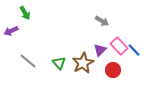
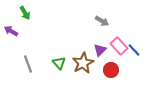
purple arrow: rotated 56 degrees clockwise
gray line: moved 3 px down; rotated 30 degrees clockwise
red circle: moved 2 px left
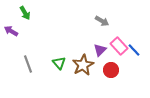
brown star: moved 2 px down
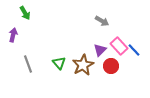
purple arrow: moved 2 px right, 4 px down; rotated 72 degrees clockwise
red circle: moved 4 px up
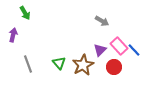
red circle: moved 3 px right, 1 px down
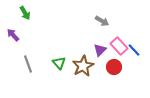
purple arrow: rotated 56 degrees counterclockwise
brown star: moved 1 px down
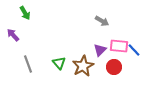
pink rectangle: rotated 42 degrees counterclockwise
